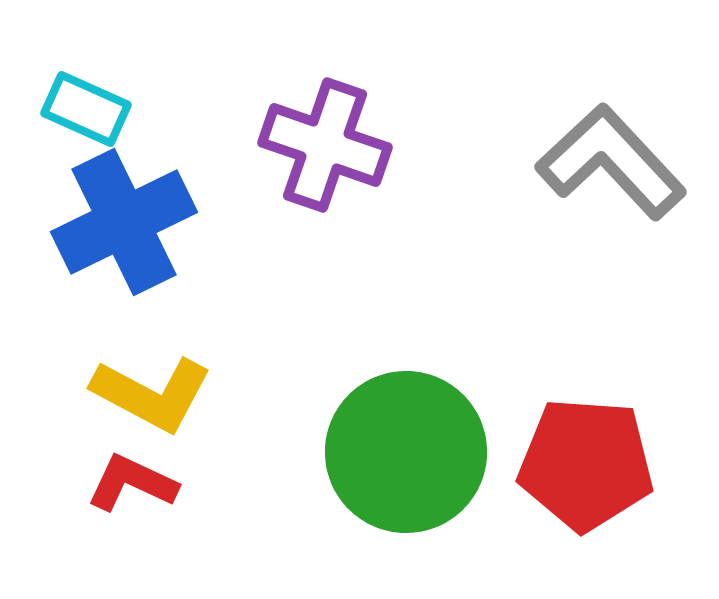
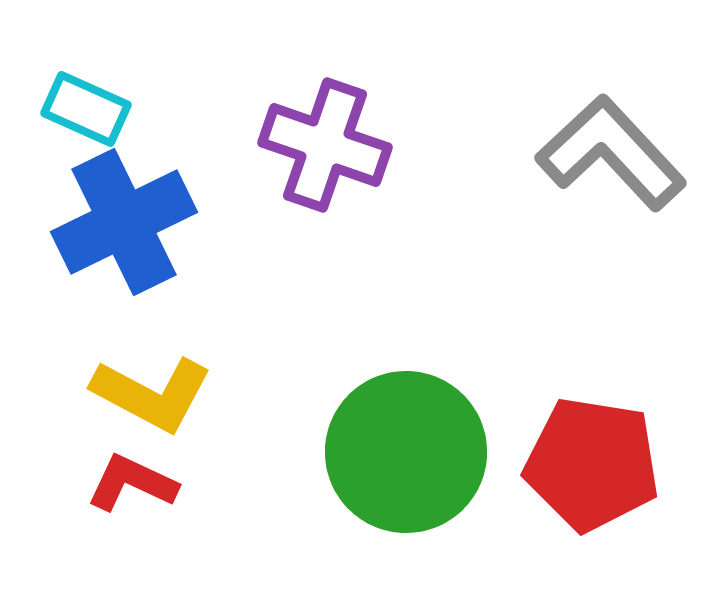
gray L-shape: moved 9 px up
red pentagon: moved 6 px right; rotated 5 degrees clockwise
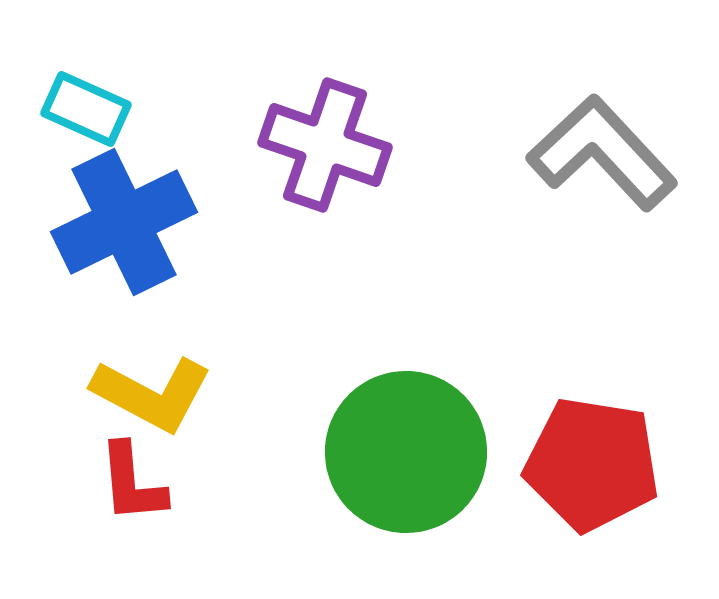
gray L-shape: moved 9 px left
red L-shape: rotated 120 degrees counterclockwise
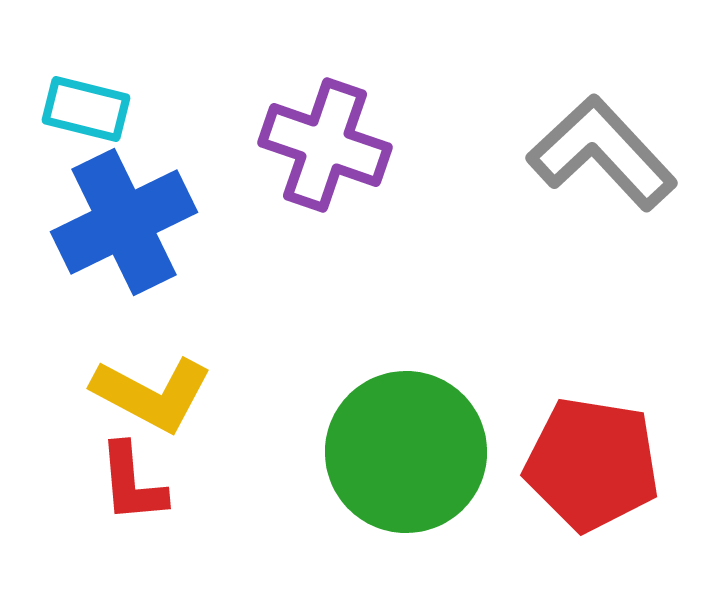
cyan rectangle: rotated 10 degrees counterclockwise
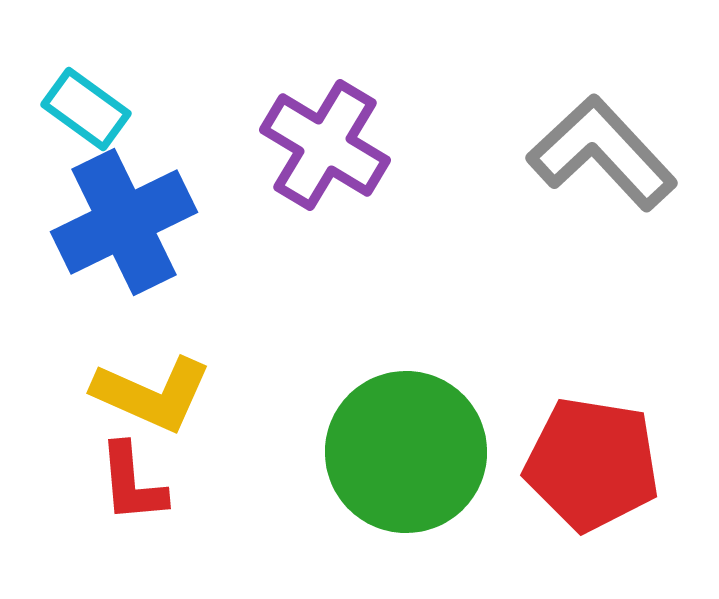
cyan rectangle: rotated 22 degrees clockwise
purple cross: rotated 12 degrees clockwise
yellow L-shape: rotated 4 degrees counterclockwise
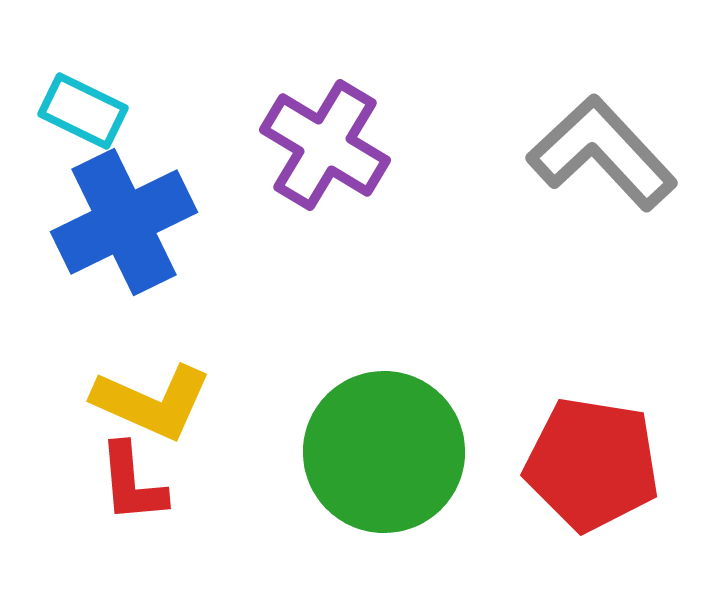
cyan rectangle: moved 3 px left, 2 px down; rotated 10 degrees counterclockwise
yellow L-shape: moved 8 px down
green circle: moved 22 px left
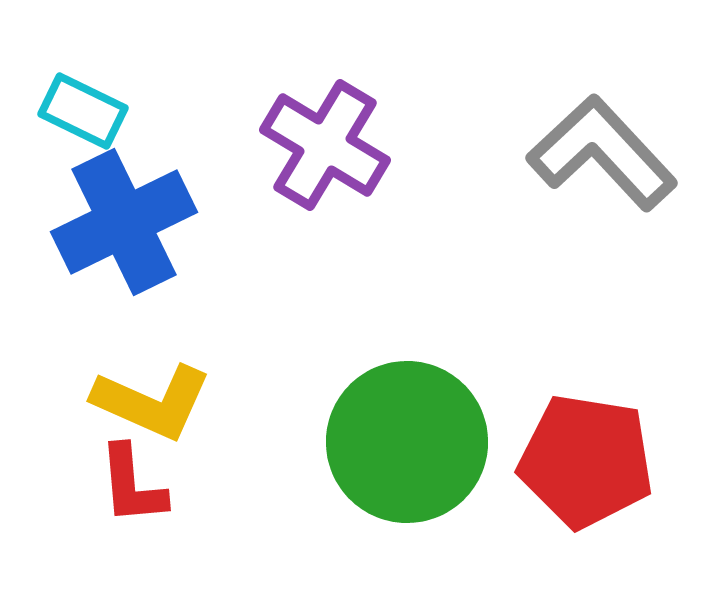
green circle: moved 23 px right, 10 px up
red pentagon: moved 6 px left, 3 px up
red L-shape: moved 2 px down
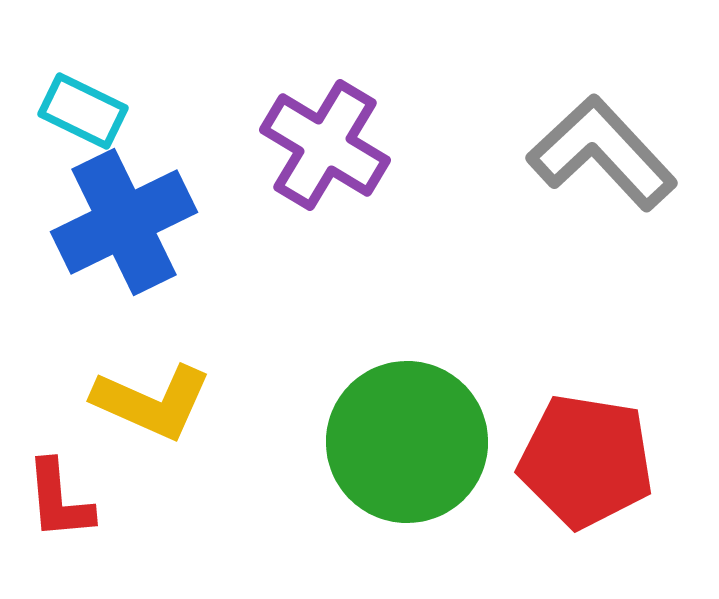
red L-shape: moved 73 px left, 15 px down
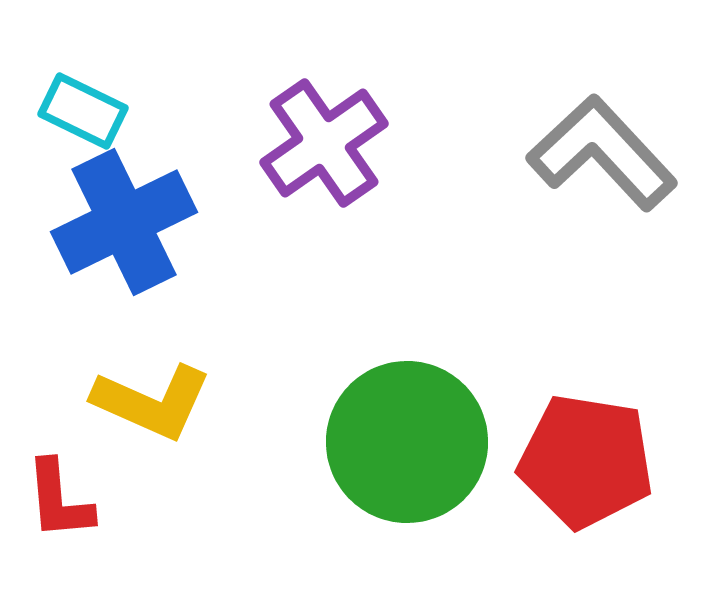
purple cross: moved 1 px left, 2 px up; rotated 24 degrees clockwise
